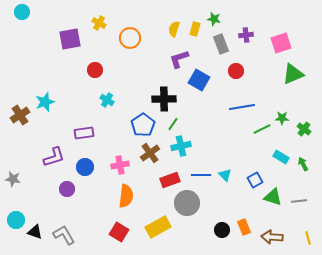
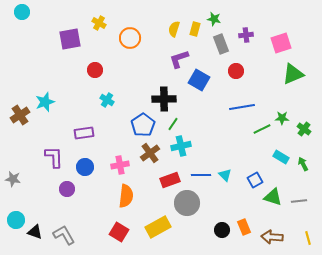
purple L-shape at (54, 157): rotated 75 degrees counterclockwise
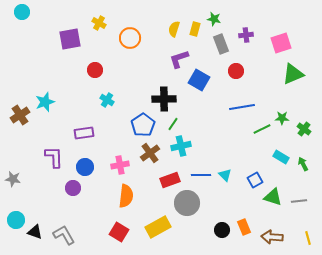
purple circle at (67, 189): moved 6 px right, 1 px up
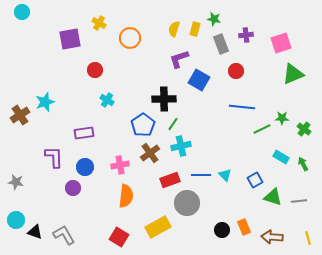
blue line at (242, 107): rotated 15 degrees clockwise
gray star at (13, 179): moved 3 px right, 3 px down
red square at (119, 232): moved 5 px down
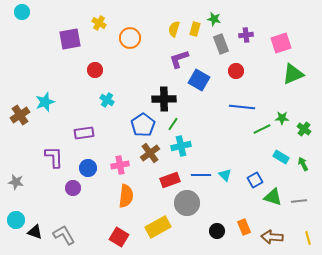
blue circle at (85, 167): moved 3 px right, 1 px down
black circle at (222, 230): moved 5 px left, 1 px down
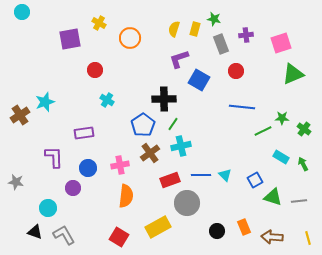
green line at (262, 129): moved 1 px right, 2 px down
cyan circle at (16, 220): moved 32 px right, 12 px up
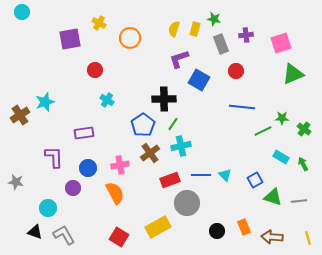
orange semicircle at (126, 196): moved 11 px left, 3 px up; rotated 35 degrees counterclockwise
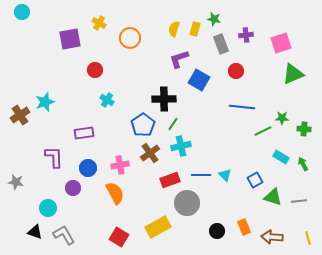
green cross at (304, 129): rotated 32 degrees counterclockwise
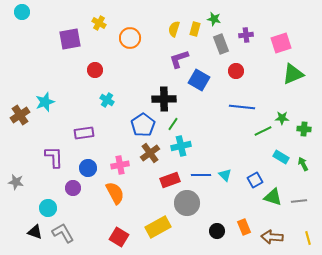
gray L-shape at (64, 235): moved 1 px left, 2 px up
